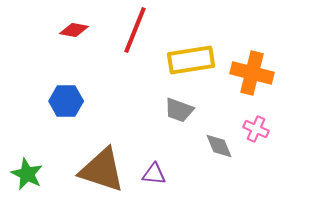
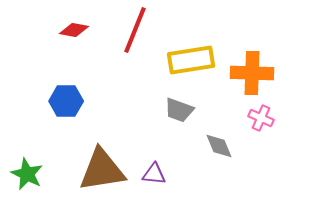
orange cross: rotated 12 degrees counterclockwise
pink cross: moved 5 px right, 11 px up
brown triangle: rotated 27 degrees counterclockwise
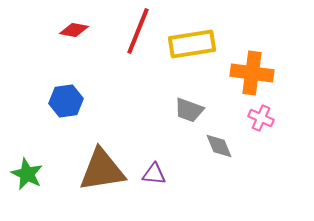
red line: moved 3 px right, 1 px down
yellow rectangle: moved 1 px right, 16 px up
orange cross: rotated 6 degrees clockwise
blue hexagon: rotated 8 degrees counterclockwise
gray trapezoid: moved 10 px right
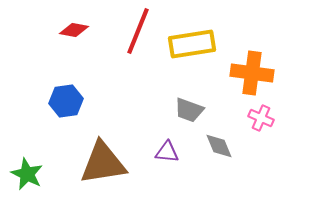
brown triangle: moved 1 px right, 7 px up
purple triangle: moved 13 px right, 22 px up
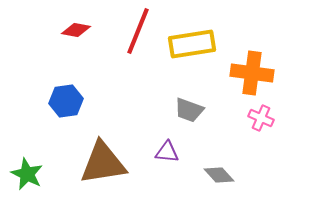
red diamond: moved 2 px right
gray diamond: moved 29 px down; rotated 20 degrees counterclockwise
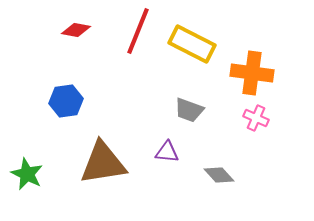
yellow rectangle: rotated 36 degrees clockwise
pink cross: moved 5 px left
